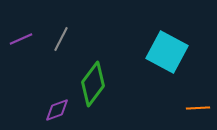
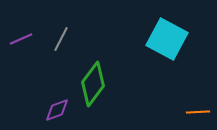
cyan square: moved 13 px up
orange line: moved 4 px down
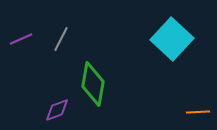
cyan square: moved 5 px right; rotated 15 degrees clockwise
green diamond: rotated 27 degrees counterclockwise
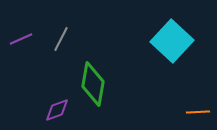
cyan square: moved 2 px down
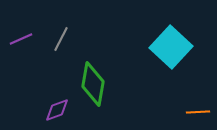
cyan square: moved 1 px left, 6 px down
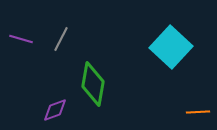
purple line: rotated 40 degrees clockwise
purple diamond: moved 2 px left
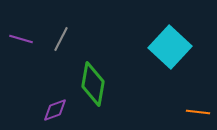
cyan square: moved 1 px left
orange line: rotated 10 degrees clockwise
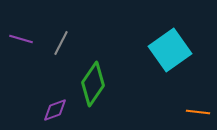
gray line: moved 4 px down
cyan square: moved 3 px down; rotated 12 degrees clockwise
green diamond: rotated 24 degrees clockwise
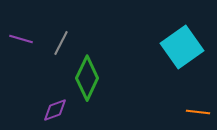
cyan square: moved 12 px right, 3 px up
green diamond: moved 6 px left, 6 px up; rotated 9 degrees counterclockwise
